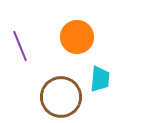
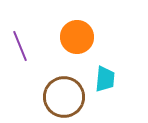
cyan trapezoid: moved 5 px right
brown circle: moved 3 px right
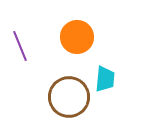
brown circle: moved 5 px right
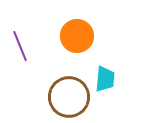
orange circle: moved 1 px up
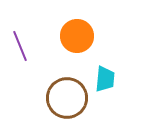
brown circle: moved 2 px left, 1 px down
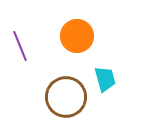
cyan trapezoid: rotated 20 degrees counterclockwise
brown circle: moved 1 px left, 1 px up
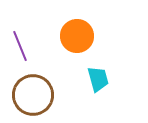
cyan trapezoid: moved 7 px left
brown circle: moved 33 px left, 2 px up
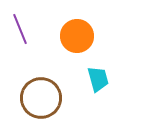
purple line: moved 17 px up
brown circle: moved 8 px right, 3 px down
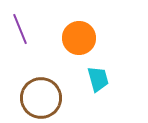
orange circle: moved 2 px right, 2 px down
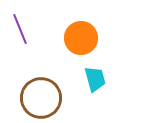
orange circle: moved 2 px right
cyan trapezoid: moved 3 px left
